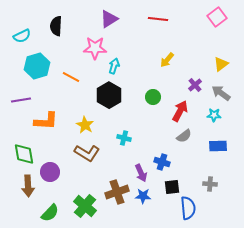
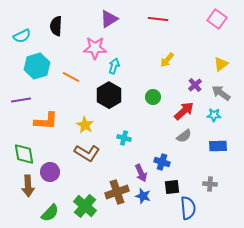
pink square: moved 2 px down; rotated 18 degrees counterclockwise
red arrow: moved 4 px right; rotated 20 degrees clockwise
blue star: rotated 14 degrees clockwise
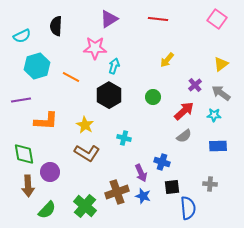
green semicircle: moved 3 px left, 3 px up
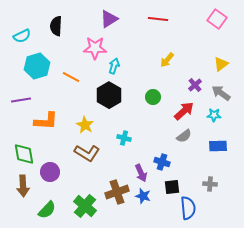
brown arrow: moved 5 px left
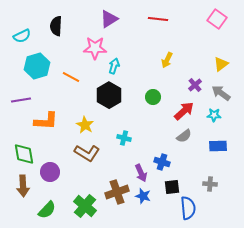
yellow arrow: rotated 14 degrees counterclockwise
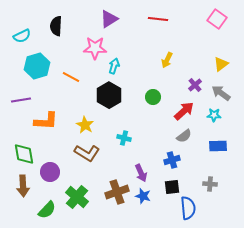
blue cross: moved 10 px right, 2 px up; rotated 35 degrees counterclockwise
green cross: moved 8 px left, 9 px up
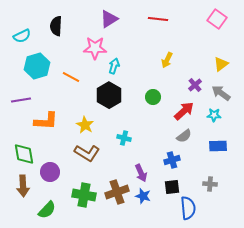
green cross: moved 7 px right, 2 px up; rotated 30 degrees counterclockwise
